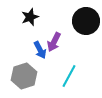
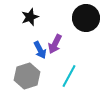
black circle: moved 3 px up
purple arrow: moved 1 px right, 2 px down
gray hexagon: moved 3 px right
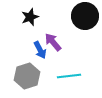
black circle: moved 1 px left, 2 px up
purple arrow: moved 2 px left, 2 px up; rotated 114 degrees clockwise
cyan line: rotated 55 degrees clockwise
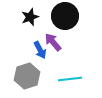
black circle: moved 20 px left
cyan line: moved 1 px right, 3 px down
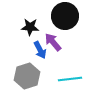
black star: moved 10 px down; rotated 24 degrees clockwise
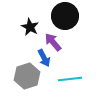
black star: rotated 24 degrees clockwise
blue arrow: moved 4 px right, 8 px down
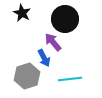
black circle: moved 3 px down
black star: moved 8 px left, 14 px up
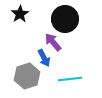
black star: moved 2 px left, 1 px down; rotated 12 degrees clockwise
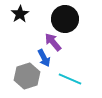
cyan line: rotated 30 degrees clockwise
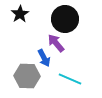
purple arrow: moved 3 px right, 1 px down
gray hexagon: rotated 20 degrees clockwise
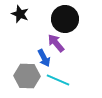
black star: rotated 18 degrees counterclockwise
cyan line: moved 12 px left, 1 px down
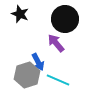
blue arrow: moved 6 px left, 4 px down
gray hexagon: moved 1 px up; rotated 20 degrees counterclockwise
